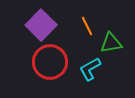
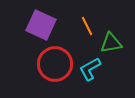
purple square: rotated 20 degrees counterclockwise
red circle: moved 5 px right, 2 px down
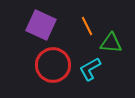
green triangle: rotated 15 degrees clockwise
red circle: moved 2 px left, 1 px down
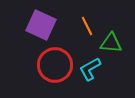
red circle: moved 2 px right
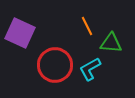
purple square: moved 21 px left, 8 px down
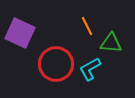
red circle: moved 1 px right, 1 px up
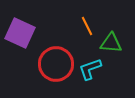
cyan L-shape: rotated 10 degrees clockwise
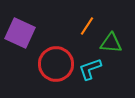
orange line: rotated 60 degrees clockwise
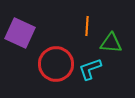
orange line: rotated 30 degrees counterclockwise
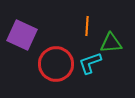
purple square: moved 2 px right, 2 px down
green triangle: rotated 10 degrees counterclockwise
cyan L-shape: moved 6 px up
